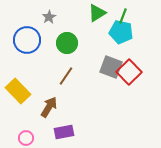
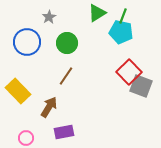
blue circle: moved 2 px down
gray square: moved 30 px right, 19 px down
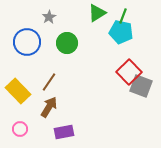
brown line: moved 17 px left, 6 px down
pink circle: moved 6 px left, 9 px up
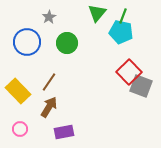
green triangle: rotated 18 degrees counterclockwise
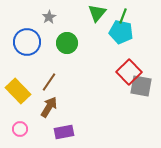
gray square: rotated 10 degrees counterclockwise
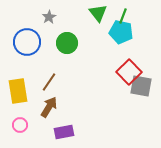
green triangle: moved 1 px right; rotated 18 degrees counterclockwise
yellow rectangle: rotated 35 degrees clockwise
pink circle: moved 4 px up
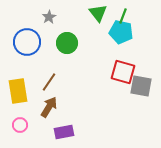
red square: moved 6 px left; rotated 30 degrees counterclockwise
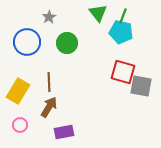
brown line: rotated 36 degrees counterclockwise
yellow rectangle: rotated 40 degrees clockwise
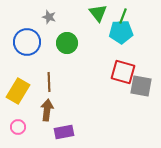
gray star: rotated 24 degrees counterclockwise
cyan pentagon: rotated 15 degrees counterclockwise
brown arrow: moved 2 px left, 3 px down; rotated 25 degrees counterclockwise
pink circle: moved 2 px left, 2 px down
